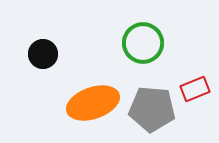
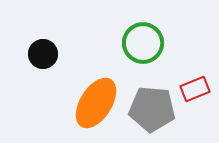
orange ellipse: moved 3 px right; rotated 39 degrees counterclockwise
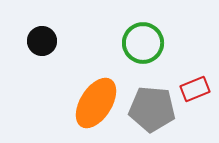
black circle: moved 1 px left, 13 px up
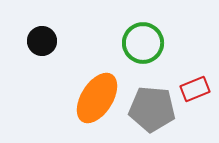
orange ellipse: moved 1 px right, 5 px up
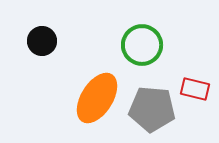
green circle: moved 1 px left, 2 px down
red rectangle: rotated 36 degrees clockwise
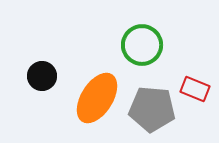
black circle: moved 35 px down
red rectangle: rotated 8 degrees clockwise
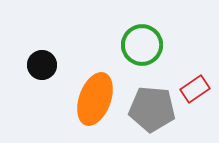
black circle: moved 11 px up
red rectangle: rotated 56 degrees counterclockwise
orange ellipse: moved 2 px left, 1 px down; rotated 12 degrees counterclockwise
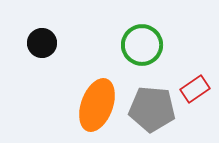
black circle: moved 22 px up
orange ellipse: moved 2 px right, 6 px down
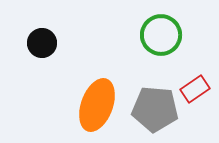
green circle: moved 19 px right, 10 px up
gray pentagon: moved 3 px right
